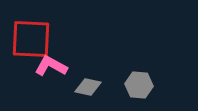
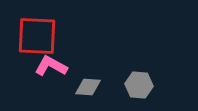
red square: moved 6 px right, 3 px up
gray diamond: rotated 8 degrees counterclockwise
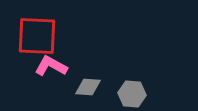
gray hexagon: moved 7 px left, 9 px down
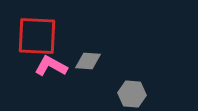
gray diamond: moved 26 px up
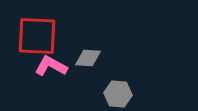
gray diamond: moved 3 px up
gray hexagon: moved 14 px left
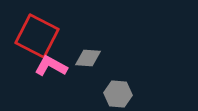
red square: rotated 24 degrees clockwise
